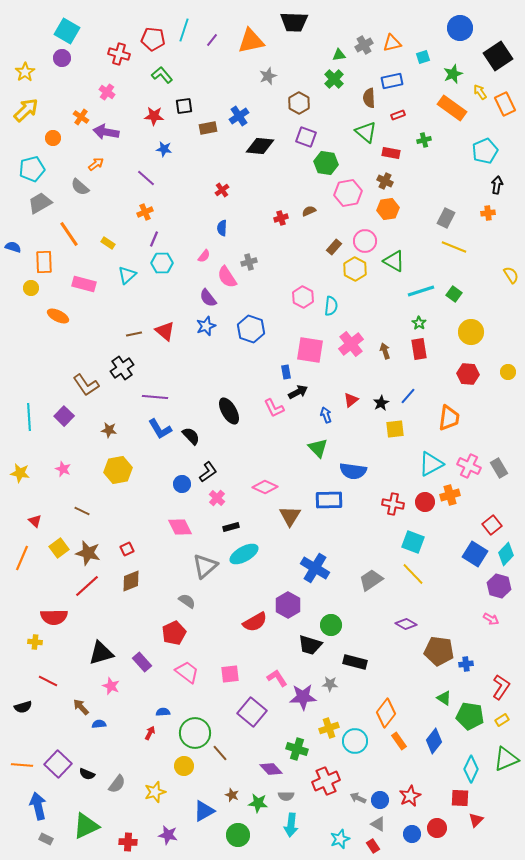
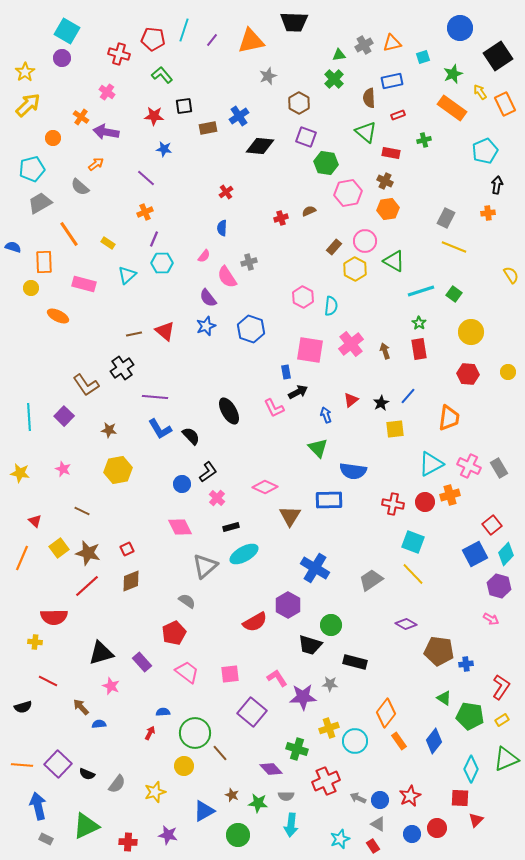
yellow arrow at (26, 110): moved 2 px right, 5 px up
red cross at (222, 190): moved 4 px right, 2 px down
blue square at (475, 554): rotated 30 degrees clockwise
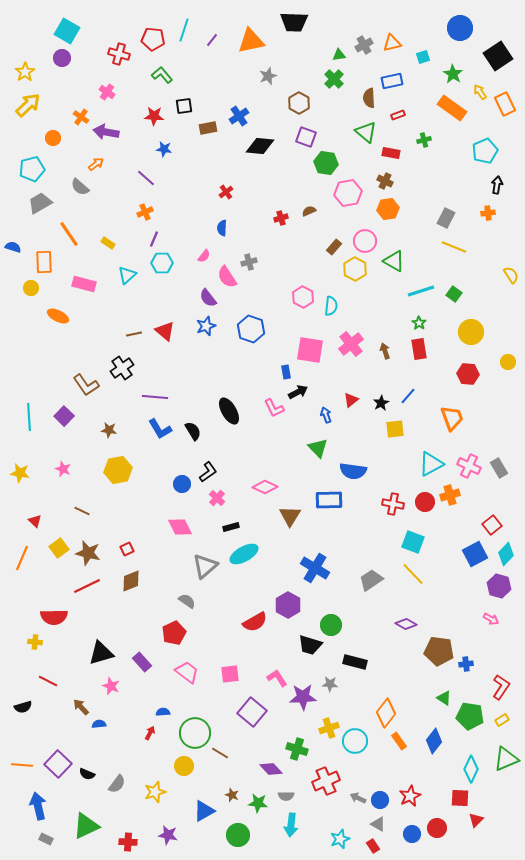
green star at (453, 74): rotated 18 degrees counterclockwise
yellow circle at (508, 372): moved 10 px up
orange trapezoid at (449, 418): moved 3 px right; rotated 28 degrees counterclockwise
black semicircle at (191, 436): moved 2 px right, 5 px up; rotated 12 degrees clockwise
red line at (87, 586): rotated 16 degrees clockwise
brown line at (220, 753): rotated 18 degrees counterclockwise
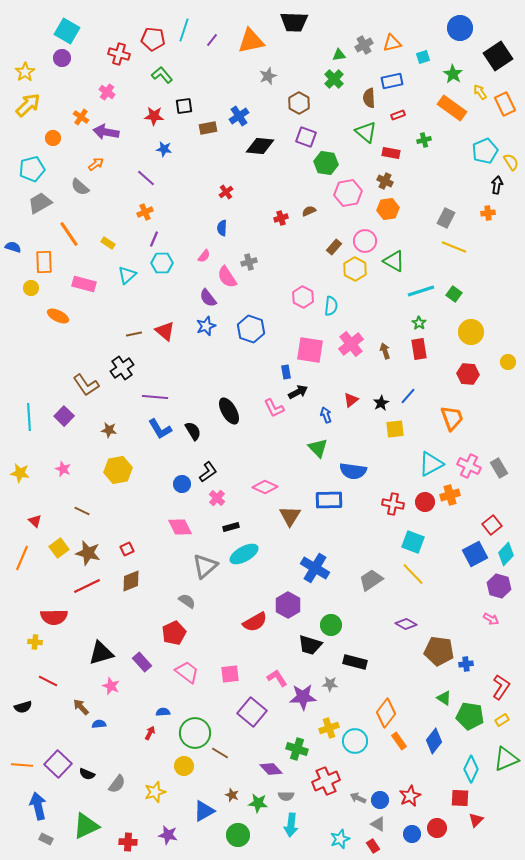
yellow semicircle at (511, 275): moved 113 px up
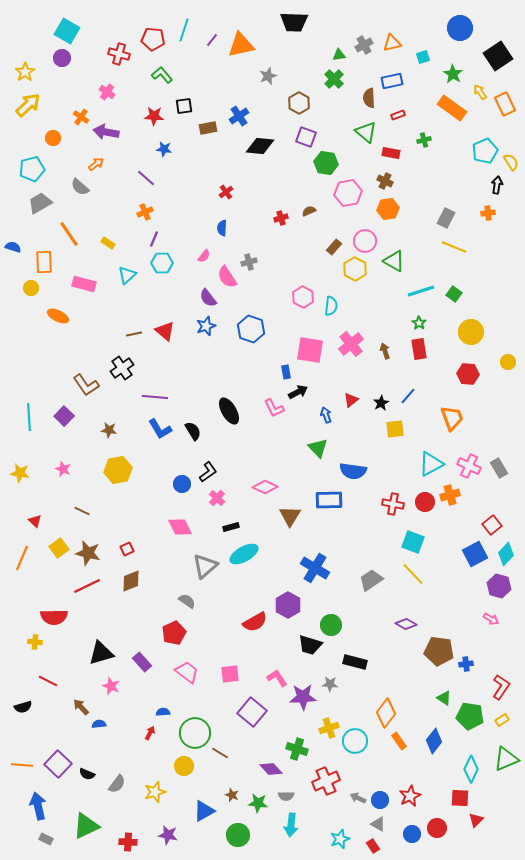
orange triangle at (251, 41): moved 10 px left, 4 px down
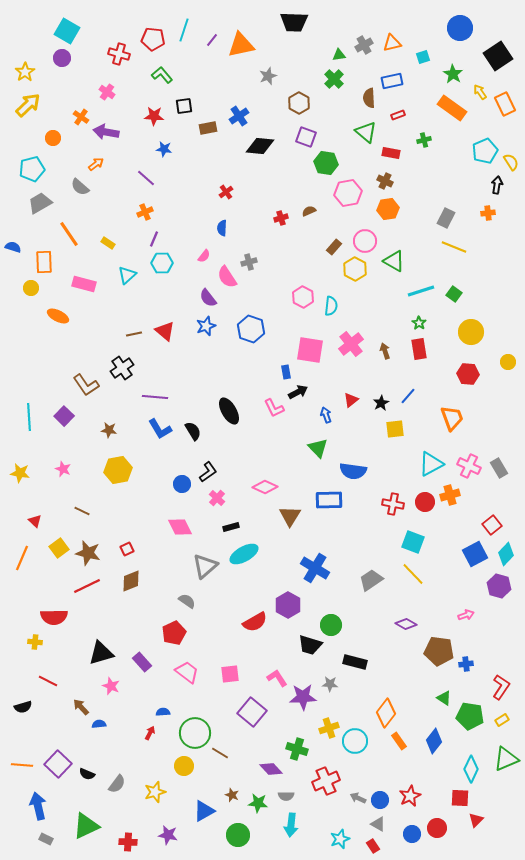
pink arrow at (491, 619): moved 25 px left, 4 px up; rotated 49 degrees counterclockwise
